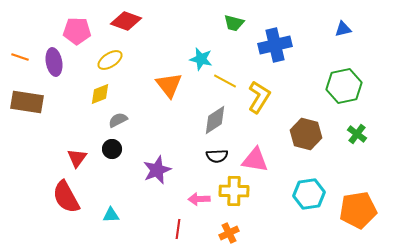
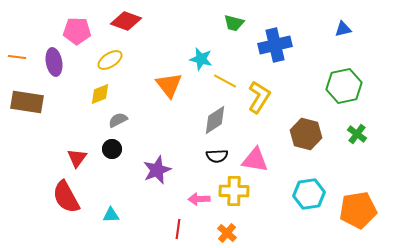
orange line: moved 3 px left; rotated 12 degrees counterclockwise
orange cross: moved 2 px left; rotated 24 degrees counterclockwise
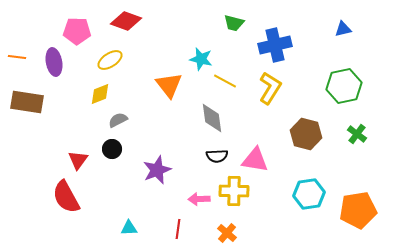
yellow L-shape: moved 11 px right, 9 px up
gray diamond: moved 3 px left, 2 px up; rotated 64 degrees counterclockwise
red triangle: moved 1 px right, 2 px down
cyan triangle: moved 18 px right, 13 px down
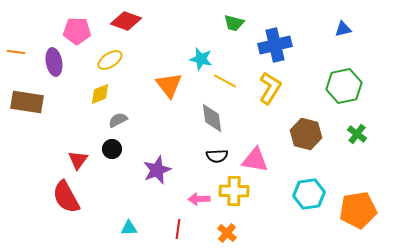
orange line: moved 1 px left, 5 px up
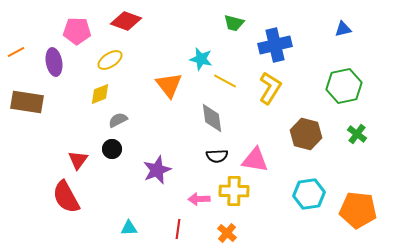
orange line: rotated 36 degrees counterclockwise
orange pentagon: rotated 15 degrees clockwise
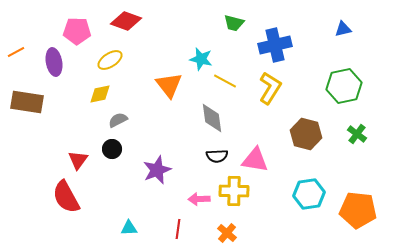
yellow diamond: rotated 10 degrees clockwise
